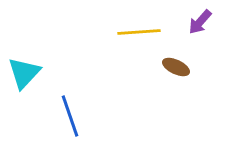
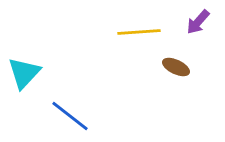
purple arrow: moved 2 px left
blue line: rotated 33 degrees counterclockwise
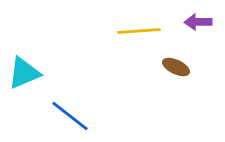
purple arrow: rotated 48 degrees clockwise
yellow line: moved 1 px up
cyan triangle: rotated 24 degrees clockwise
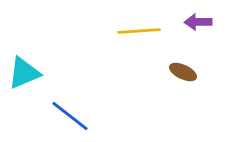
brown ellipse: moved 7 px right, 5 px down
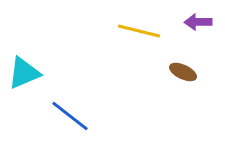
yellow line: rotated 18 degrees clockwise
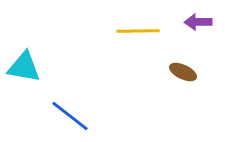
yellow line: moved 1 px left; rotated 15 degrees counterclockwise
cyan triangle: moved 6 px up; rotated 33 degrees clockwise
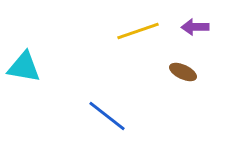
purple arrow: moved 3 px left, 5 px down
yellow line: rotated 18 degrees counterclockwise
blue line: moved 37 px right
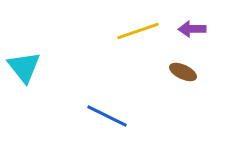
purple arrow: moved 3 px left, 2 px down
cyan triangle: rotated 42 degrees clockwise
blue line: rotated 12 degrees counterclockwise
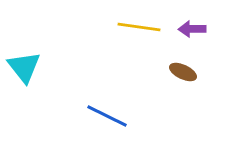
yellow line: moved 1 px right, 4 px up; rotated 27 degrees clockwise
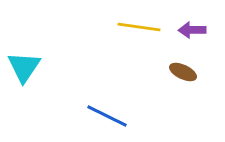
purple arrow: moved 1 px down
cyan triangle: rotated 12 degrees clockwise
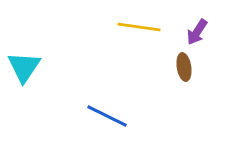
purple arrow: moved 5 px right, 2 px down; rotated 56 degrees counterclockwise
brown ellipse: moved 1 px right, 5 px up; rotated 56 degrees clockwise
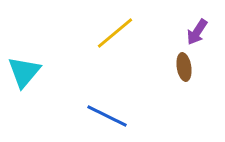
yellow line: moved 24 px left, 6 px down; rotated 48 degrees counterclockwise
cyan triangle: moved 5 px down; rotated 6 degrees clockwise
